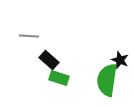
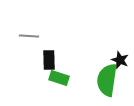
black rectangle: rotated 48 degrees clockwise
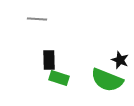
gray line: moved 8 px right, 17 px up
green semicircle: rotated 76 degrees counterclockwise
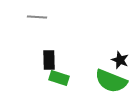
gray line: moved 2 px up
green semicircle: moved 4 px right, 1 px down
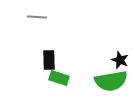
green semicircle: rotated 32 degrees counterclockwise
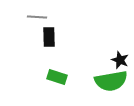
black rectangle: moved 23 px up
green rectangle: moved 2 px left, 1 px up
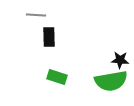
gray line: moved 1 px left, 2 px up
black star: rotated 18 degrees counterclockwise
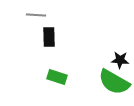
green semicircle: moved 3 px right, 1 px down; rotated 40 degrees clockwise
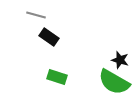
gray line: rotated 12 degrees clockwise
black rectangle: rotated 54 degrees counterclockwise
black star: rotated 12 degrees clockwise
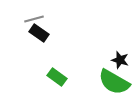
gray line: moved 2 px left, 4 px down; rotated 30 degrees counterclockwise
black rectangle: moved 10 px left, 4 px up
green rectangle: rotated 18 degrees clockwise
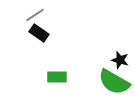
gray line: moved 1 px right, 4 px up; rotated 18 degrees counterclockwise
green rectangle: rotated 36 degrees counterclockwise
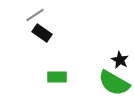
black rectangle: moved 3 px right
black star: rotated 12 degrees clockwise
green semicircle: moved 1 px down
